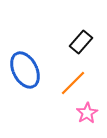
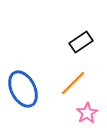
black rectangle: rotated 15 degrees clockwise
blue ellipse: moved 2 px left, 19 px down
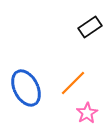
black rectangle: moved 9 px right, 15 px up
blue ellipse: moved 3 px right, 1 px up
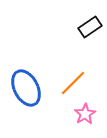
pink star: moved 2 px left, 1 px down
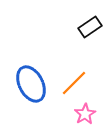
orange line: moved 1 px right
blue ellipse: moved 5 px right, 4 px up
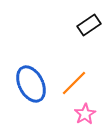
black rectangle: moved 1 px left, 2 px up
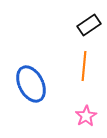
orange line: moved 10 px right, 17 px up; rotated 40 degrees counterclockwise
pink star: moved 1 px right, 2 px down
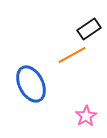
black rectangle: moved 4 px down
orange line: moved 12 px left, 11 px up; rotated 56 degrees clockwise
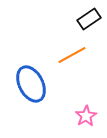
black rectangle: moved 10 px up
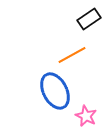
blue ellipse: moved 24 px right, 7 px down
pink star: rotated 15 degrees counterclockwise
